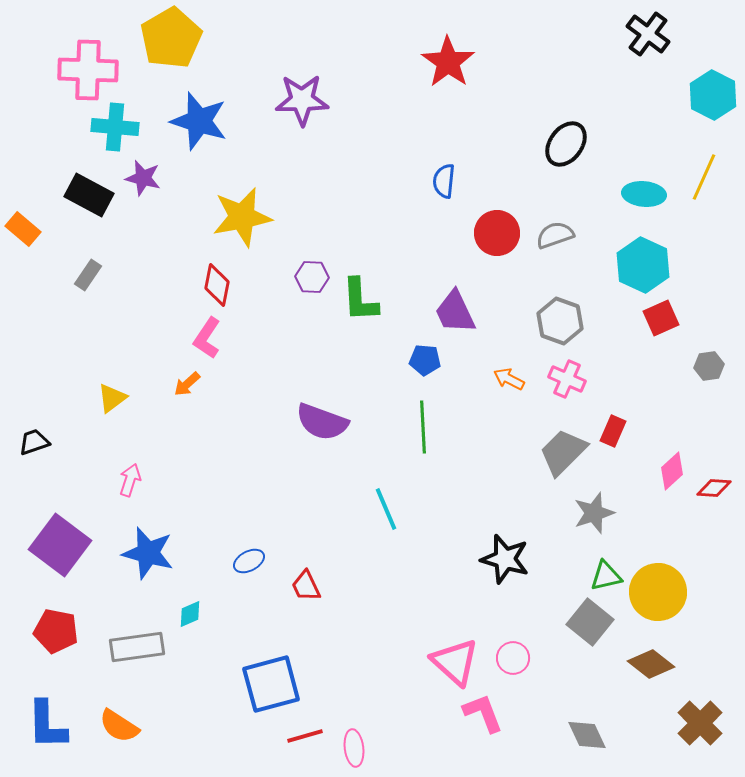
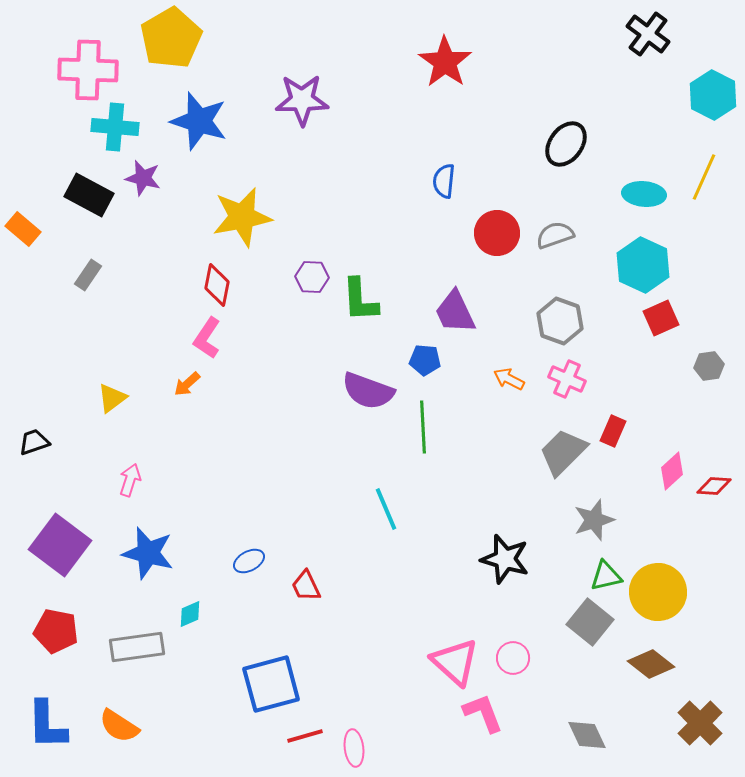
red star at (448, 62): moved 3 px left
purple semicircle at (322, 422): moved 46 px right, 31 px up
red diamond at (714, 488): moved 2 px up
gray star at (594, 513): moved 7 px down
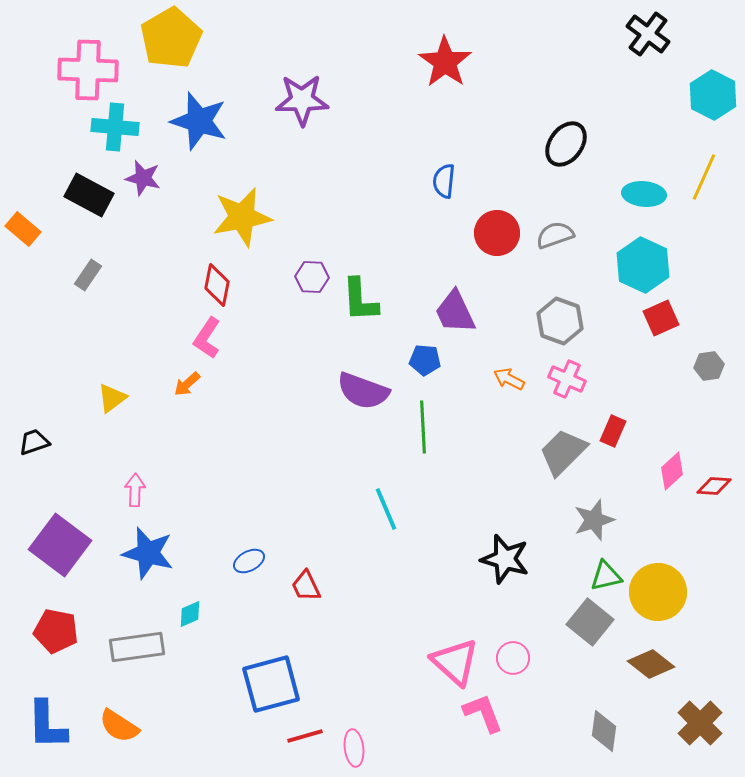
purple semicircle at (368, 391): moved 5 px left
pink arrow at (130, 480): moved 5 px right, 10 px down; rotated 16 degrees counterclockwise
gray diamond at (587, 735): moved 17 px right, 4 px up; rotated 33 degrees clockwise
